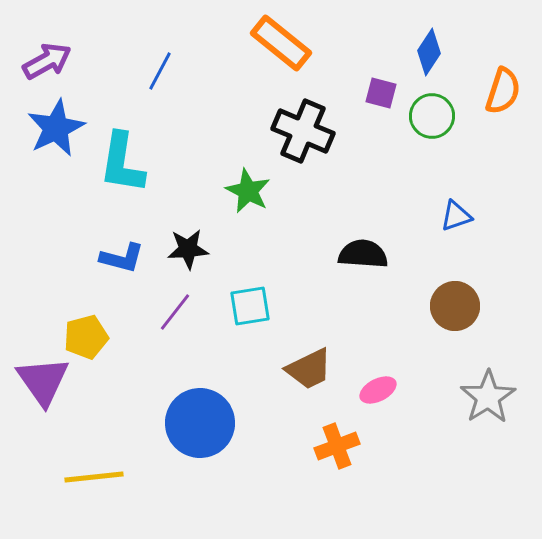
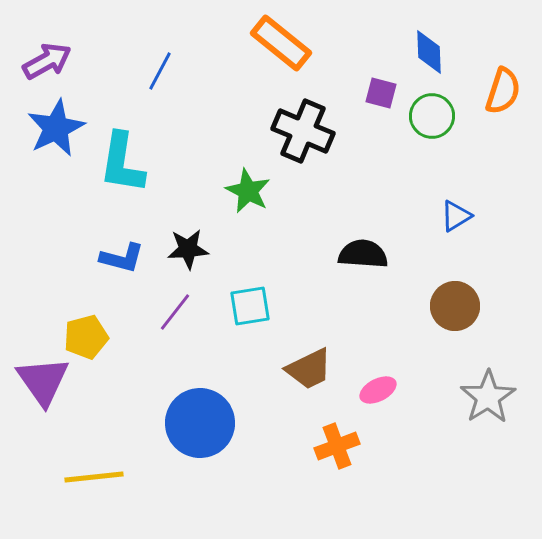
blue diamond: rotated 36 degrees counterclockwise
blue triangle: rotated 12 degrees counterclockwise
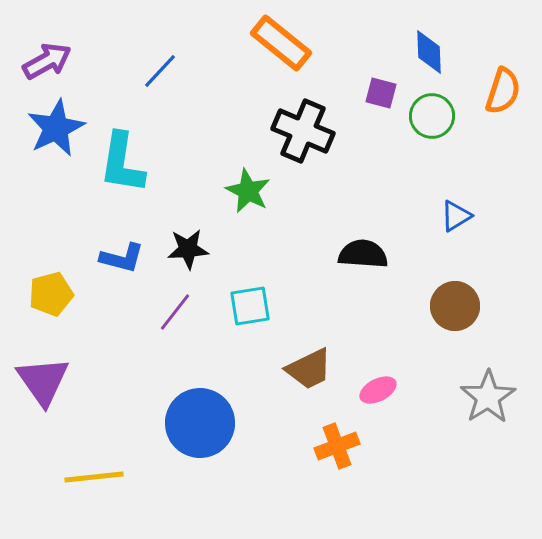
blue line: rotated 15 degrees clockwise
yellow pentagon: moved 35 px left, 43 px up
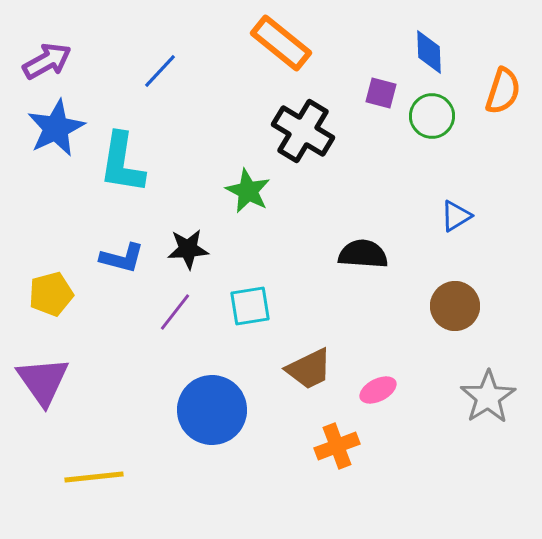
black cross: rotated 8 degrees clockwise
blue circle: moved 12 px right, 13 px up
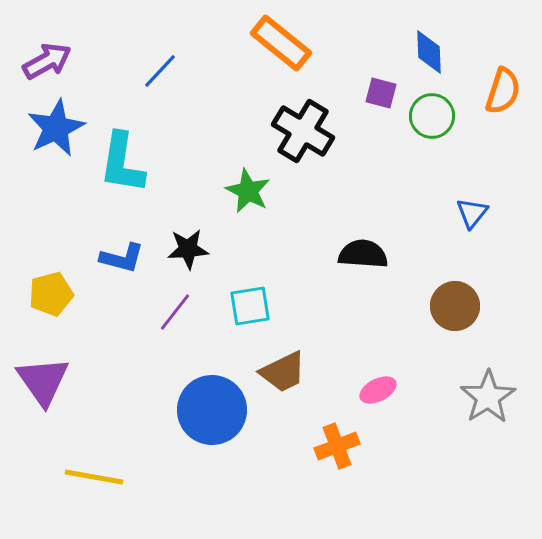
blue triangle: moved 16 px right, 3 px up; rotated 20 degrees counterclockwise
brown trapezoid: moved 26 px left, 3 px down
yellow line: rotated 16 degrees clockwise
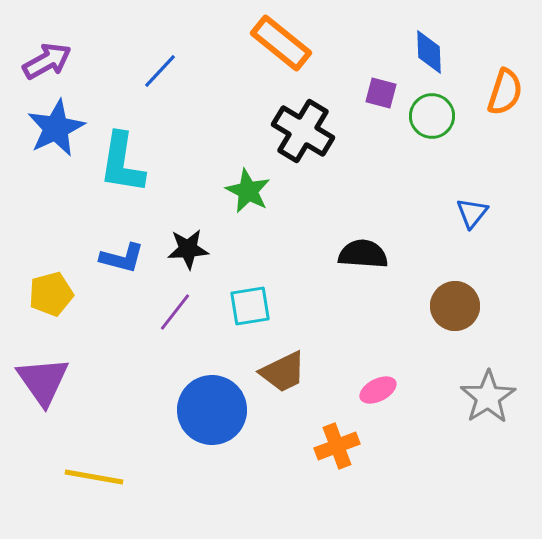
orange semicircle: moved 2 px right, 1 px down
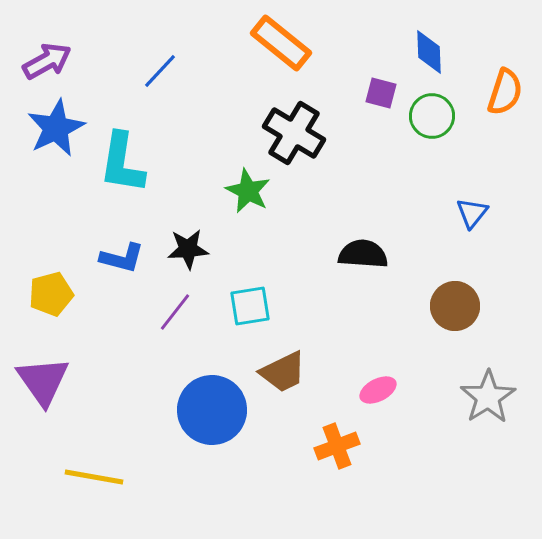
black cross: moved 9 px left, 2 px down
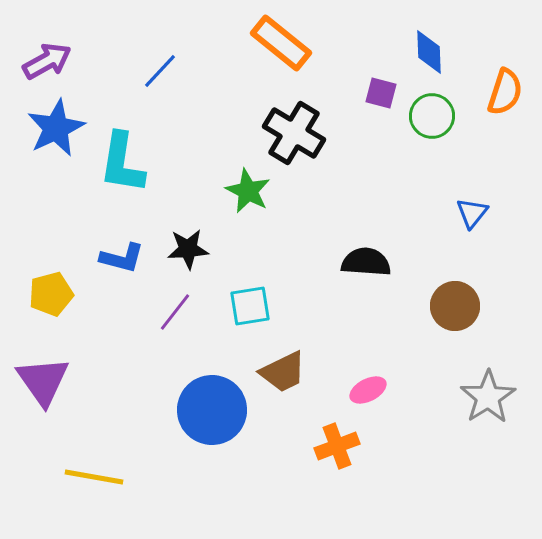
black semicircle: moved 3 px right, 8 px down
pink ellipse: moved 10 px left
